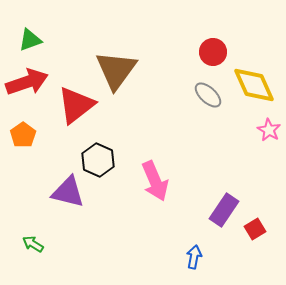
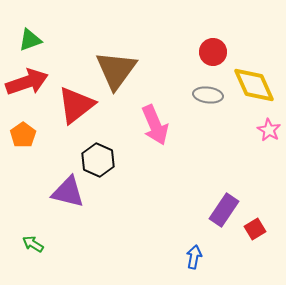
gray ellipse: rotated 36 degrees counterclockwise
pink arrow: moved 56 px up
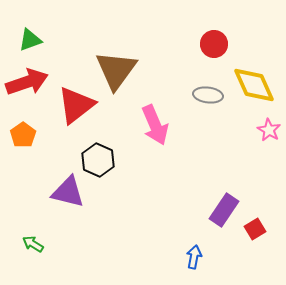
red circle: moved 1 px right, 8 px up
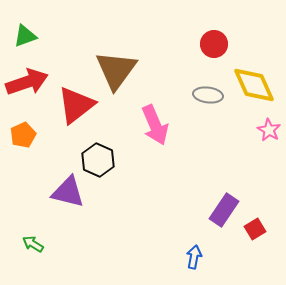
green triangle: moved 5 px left, 4 px up
orange pentagon: rotated 10 degrees clockwise
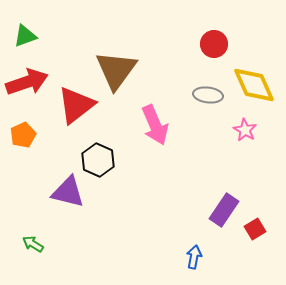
pink star: moved 24 px left
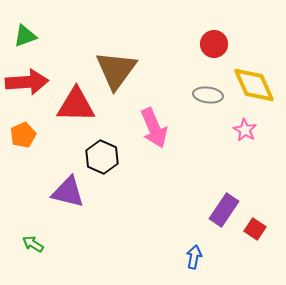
red arrow: rotated 15 degrees clockwise
red triangle: rotated 39 degrees clockwise
pink arrow: moved 1 px left, 3 px down
black hexagon: moved 4 px right, 3 px up
red square: rotated 25 degrees counterclockwise
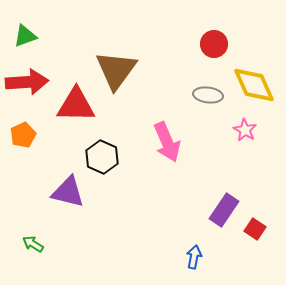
pink arrow: moved 13 px right, 14 px down
